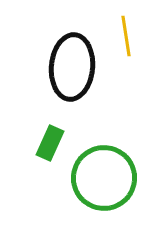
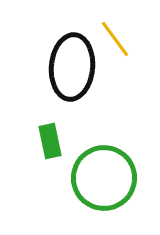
yellow line: moved 11 px left, 3 px down; rotated 27 degrees counterclockwise
green rectangle: moved 2 px up; rotated 36 degrees counterclockwise
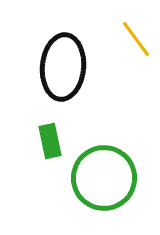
yellow line: moved 21 px right
black ellipse: moved 9 px left
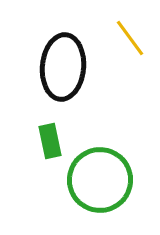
yellow line: moved 6 px left, 1 px up
green circle: moved 4 px left, 2 px down
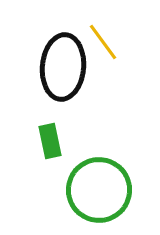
yellow line: moved 27 px left, 4 px down
green circle: moved 1 px left, 10 px down
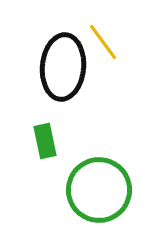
green rectangle: moved 5 px left
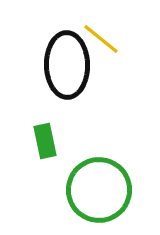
yellow line: moved 2 px left, 3 px up; rotated 15 degrees counterclockwise
black ellipse: moved 4 px right, 2 px up; rotated 6 degrees counterclockwise
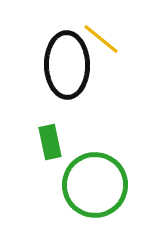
green rectangle: moved 5 px right, 1 px down
green circle: moved 4 px left, 5 px up
